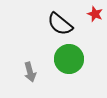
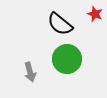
green circle: moved 2 px left
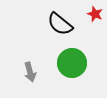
green circle: moved 5 px right, 4 px down
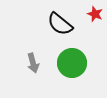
gray arrow: moved 3 px right, 9 px up
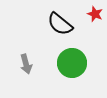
gray arrow: moved 7 px left, 1 px down
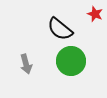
black semicircle: moved 5 px down
green circle: moved 1 px left, 2 px up
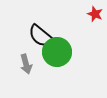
black semicircle: moved 19 px left, 7 px down
green circle: moved 14 px left, 9 px up
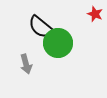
black semicircle: moved 9 px up
green circle: moved 1 px right, 9 px up
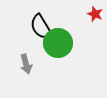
black semicircle: rotated 20 degrees clockwise
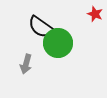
black semicircle: rotated 24 degrees counterclockwise
gray arrow: rotated 30 degrees clockwise
